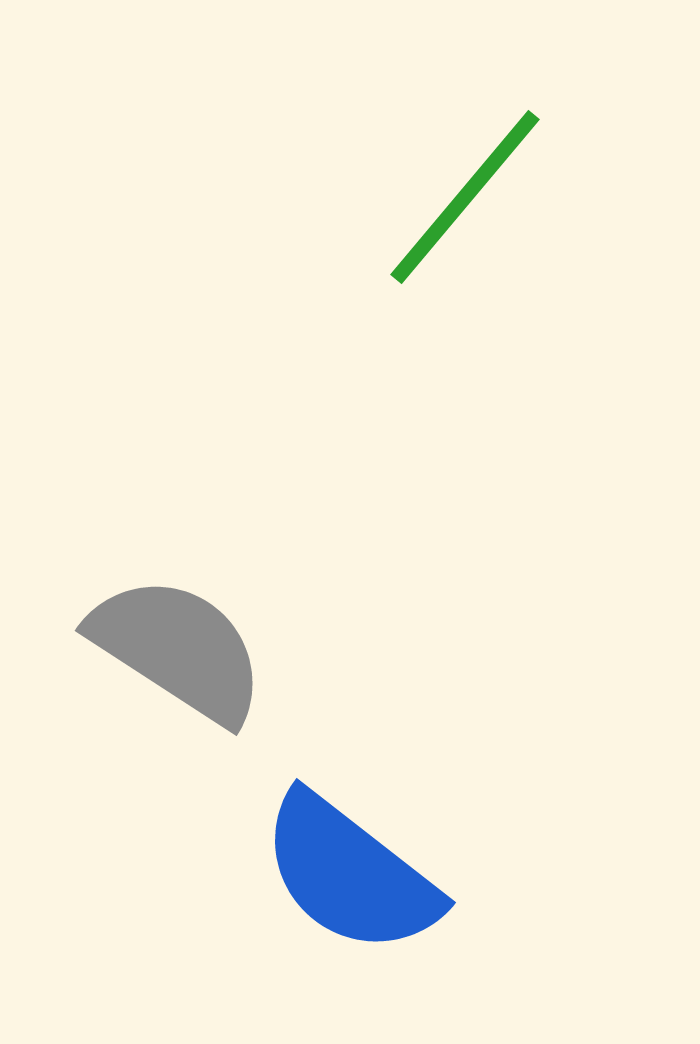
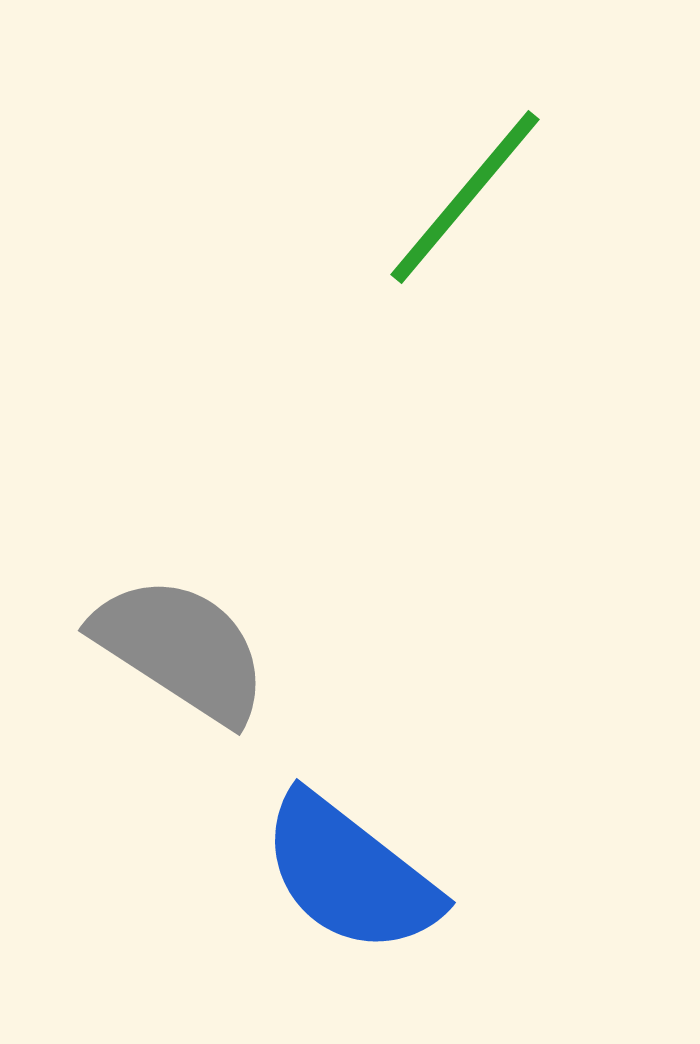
gray semicircle: moved 3 px right
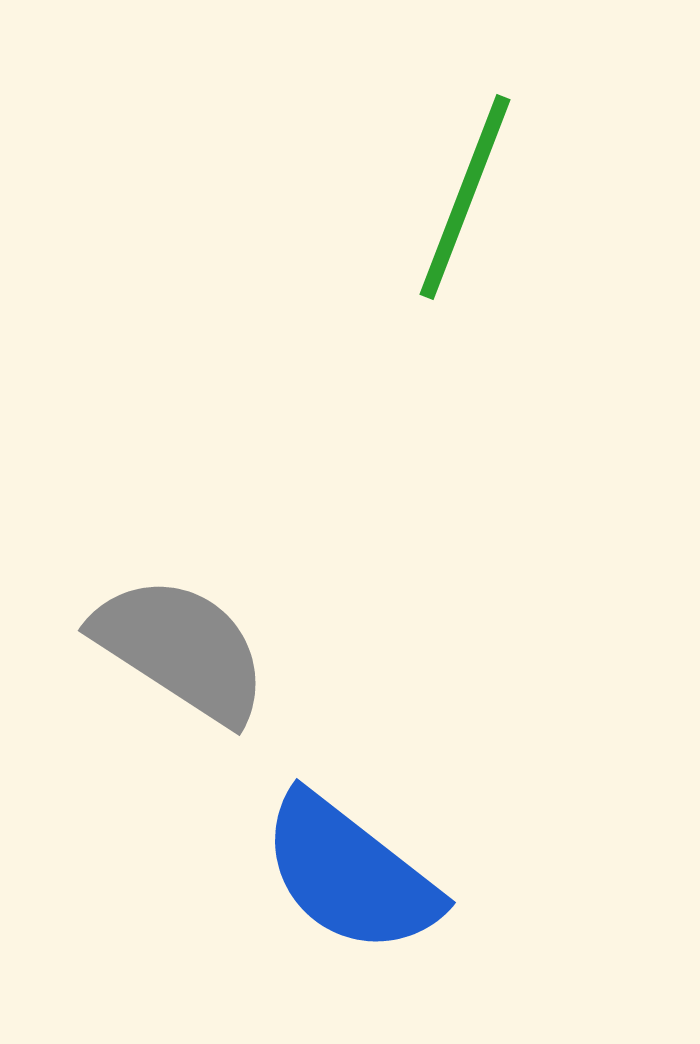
green line: rotated 19 degrees counterclockwise
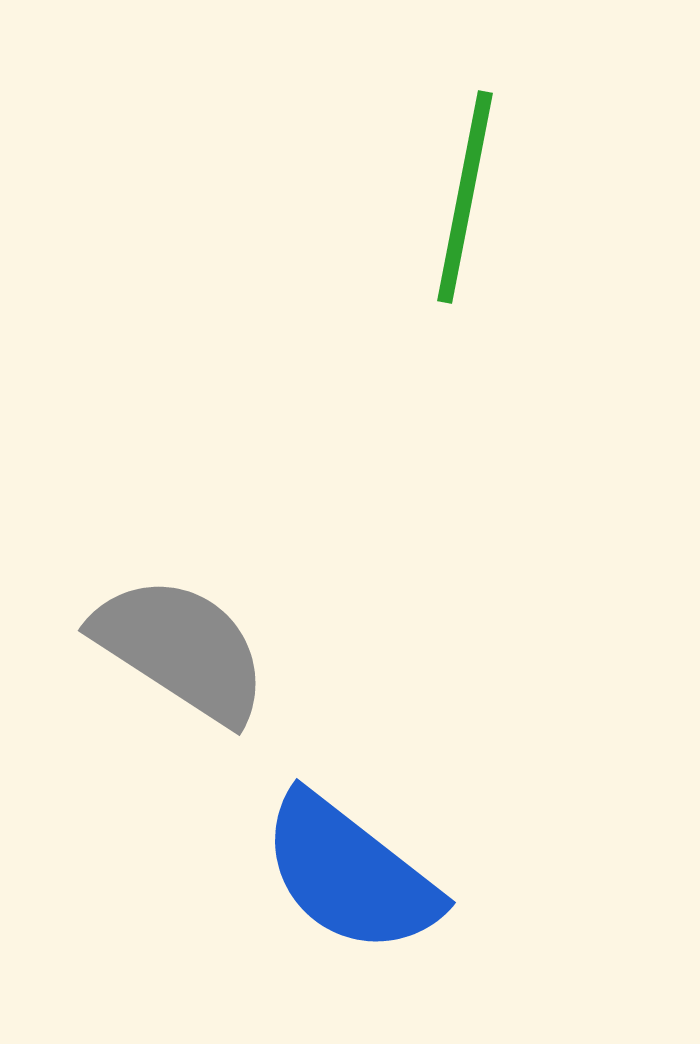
green line: rotated 10 degrees counterclockwise
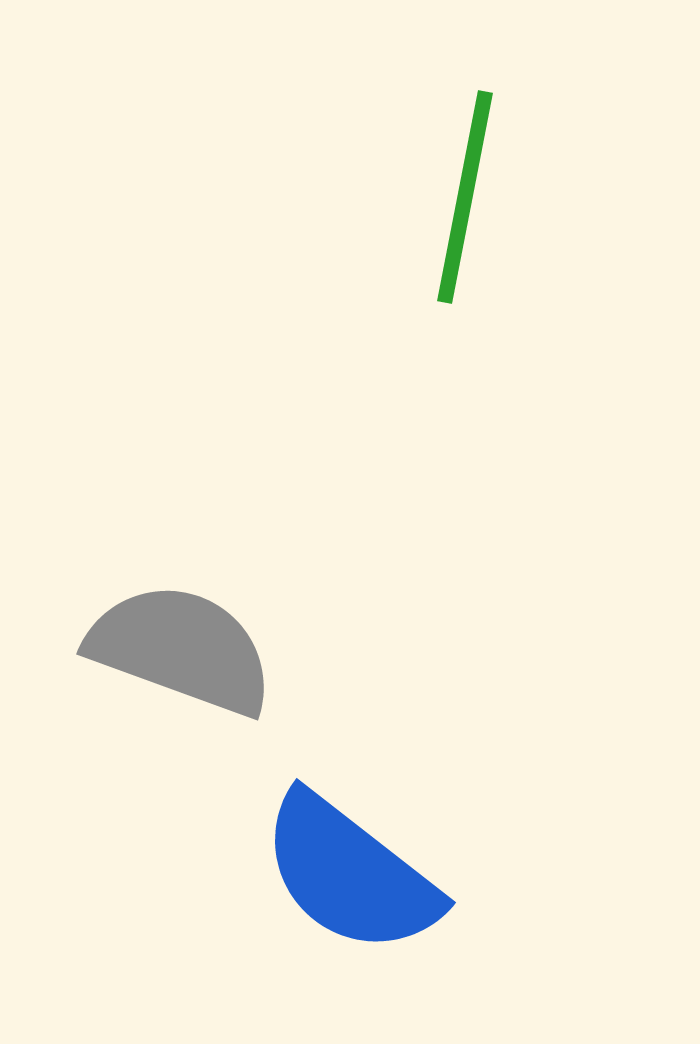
gray semicircle: rotated 13 degrees counterclockwise
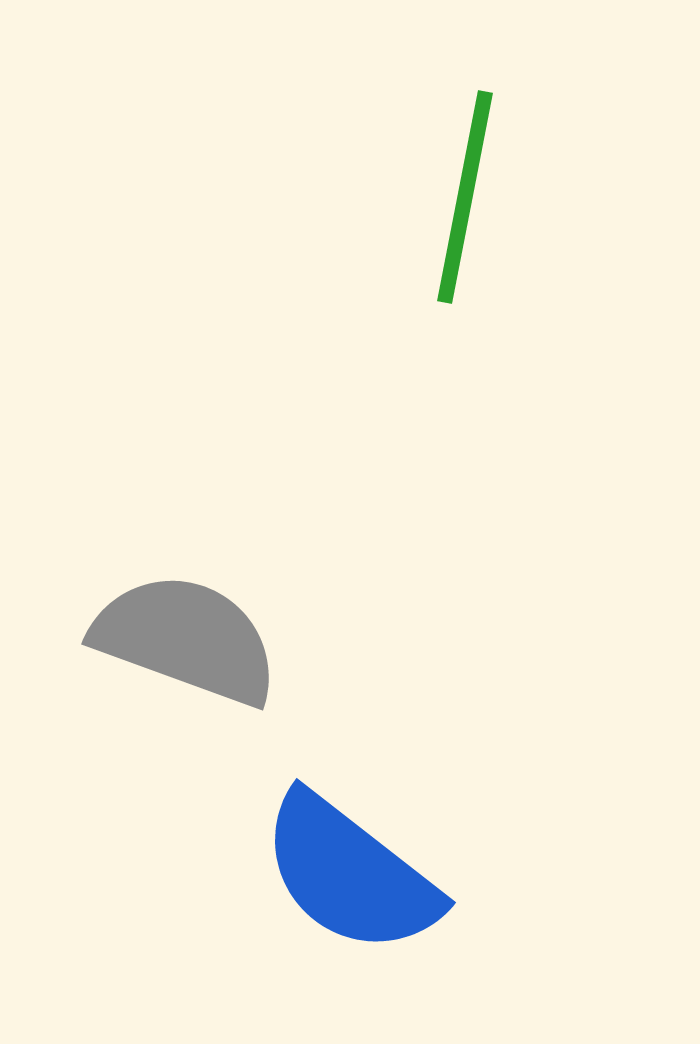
gray semicircle: moved 5 px right, 10 px up
